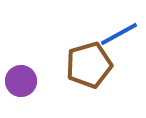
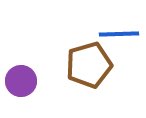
blue line: rotated 27 degrees clockwise
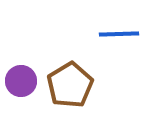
brown pentagon: moved 19 px left, 20 px down; rotated 15 degrees counterclockwise
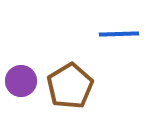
brown pentagon: moved 1 px down
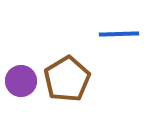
brown pentagon: moved 3 px left, 7 px up
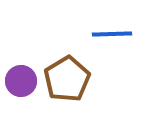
blue line: moved 7 px left
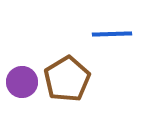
purple circle: moved 1 px right, 1 px down
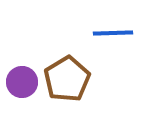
blue line: moved 1 px right, 1 px up
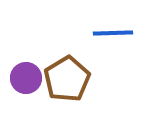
purple circle: moved 4 px right, 4 px up
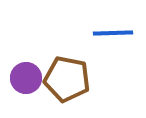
brown pentagon: rotated 30 degrees counterclockwise
